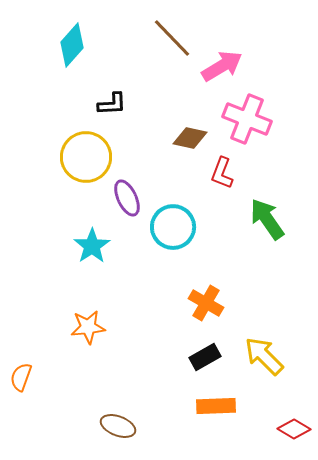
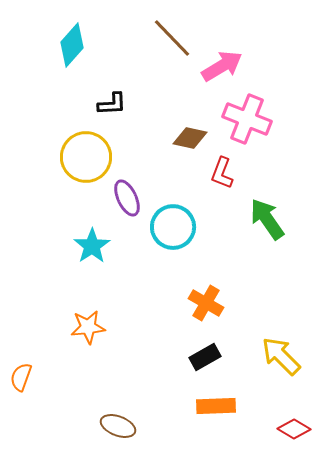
yellow arrow: moved 17 px right
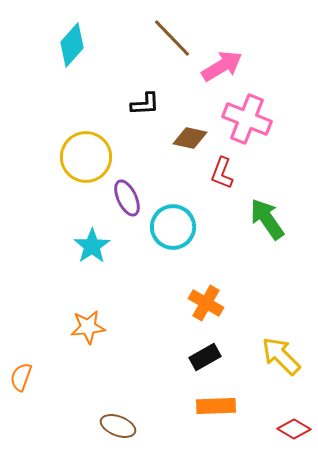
black L-shape: moved 33 px right
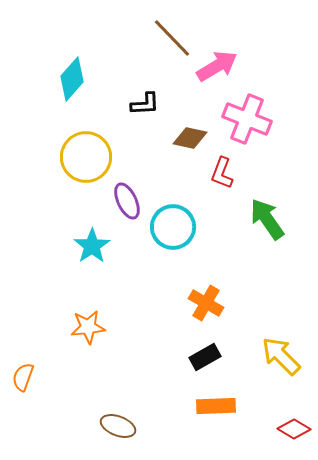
cyan diamond: moved 34 px down
pink arrow: moved 5 px left
purple ellipse: moved 3 px down
orange semicircle: moved 2 px right
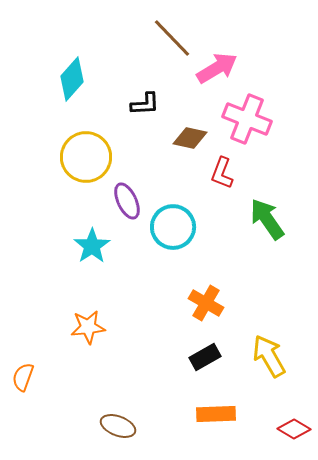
pink arrow: moved 2 px down
yellow arrow: moved 12 px left; rotated 15 degrees clockwise
orange rectangle: moved 8 px down
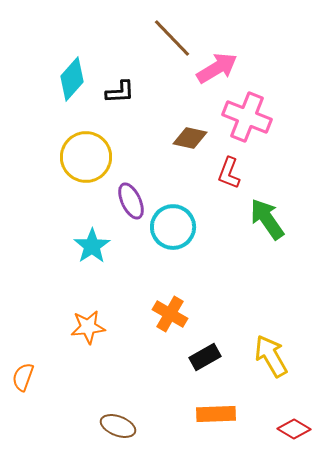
black L-shape: moved 25 px left, 12 px up
pink cross: moved 2 px up
red L-shape: moved 7 px right
purple ellipse: moved 4 px right
orange cross: moved 36 px left, 11 px down
yellow arrow: moved 2 px right
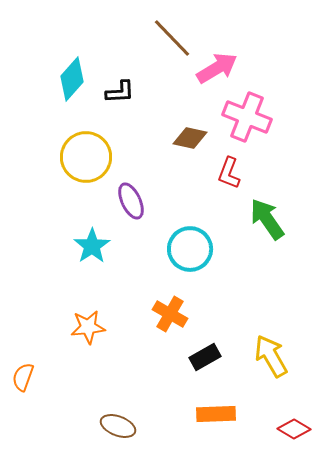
cyan circle: moved 17 px right, 22 px down
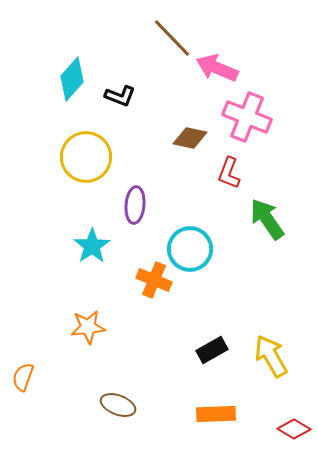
pink arrow: rotated 126 degrees counterclockwise
black L-shape: moved 4 px down; rotated 24 degrees clockwise
purple ellipse: moved 4 px right, 4 px down; rotated 30 degrees clockwise
orange cross: moved 16 px left, 34 px up; rotated 8 degrees counterclockwise
black rectangle: moved 7 px right, 7 px up
brown ellipse: moved 21 px up
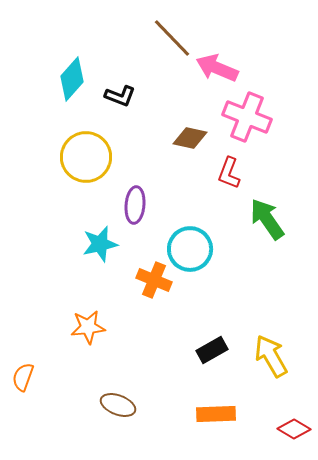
cyan star: moved 8 px right, 2 px up; rotated 21 degrees clockwise
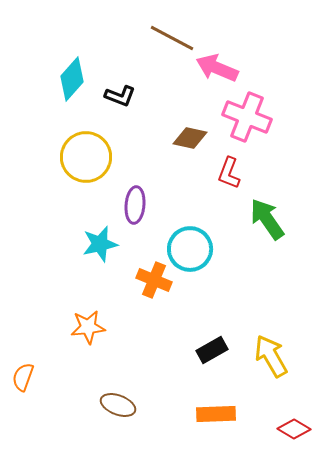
brown line: rotated 18 degrees counterclockwise
